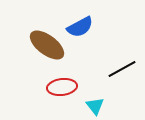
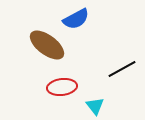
blue semicircle: moved 4 px left, 8 px up
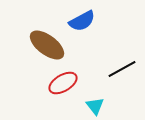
blue semicircle: moved 6 px right, 2 px down
red ellipse: moved 1 px right, 4 px up; rotated 24 degrees counterclockwise
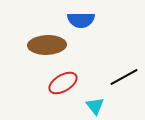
blue semicircle: moved 1 px left, 1 px up; rotated 28 degrees clockwise
brown ellipse: rotated 39 degrees counterclockwise
black line: moved 2 px right, 8 px down
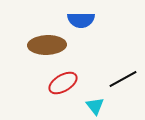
black line: moved 1 px left, 2 px down
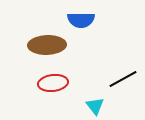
red ellipse: moved 10 px left; rotated 24 degrees clockwise
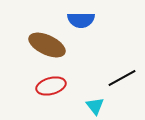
brown ellipse: rotated 27 degrees clockwise
black line: moved 1 px left, 1 px up
red ellipse: moved 2 px left, 3 px down; rotated 8 degrees counterclockwise
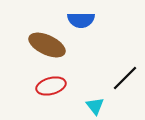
black line: moved 3 px right; rotated 16 degrees counterclockwise
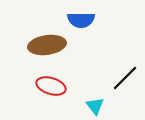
brown ellipse: rotated 33 degrees counterclockwise
red ellipse: rotated 32 degrees clockwise
